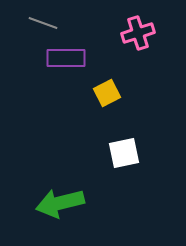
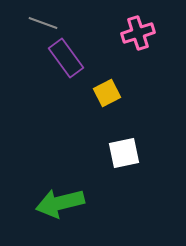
purple rectangle: rotated 54 degrees clockwise
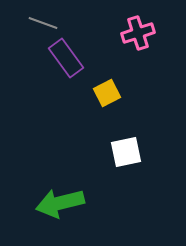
white square: moved 2 px right, 1 px up
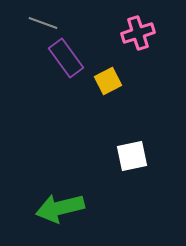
yellow square: moved 1 px right, 12 px up
white square: moved 6 px right, 4 px down
green arrow: moved 5 px down
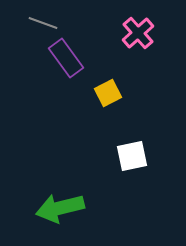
pink cross: rotated 24 degrees counterclockwise
yellow square: moved 12 px down
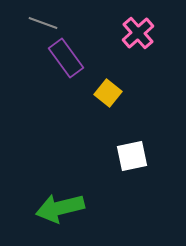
yellow square: rotated 24 degrees counterclockwise
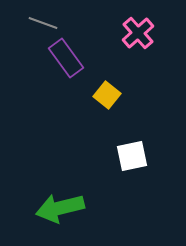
yellow square: moved 1 px left, 2 px down
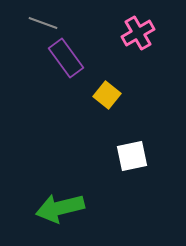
pink cross: rotated 12 degrees clockwise
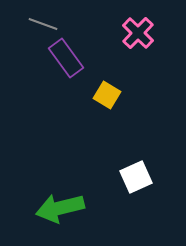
gray line: moved 1 px down
pink cross: rotated 16 degrees counterclockwise
yellow square: rotated 8 degrees counterclockwise
white square: moved 4 px right, 21 px down; rotated 12 degrees counterclockwise
